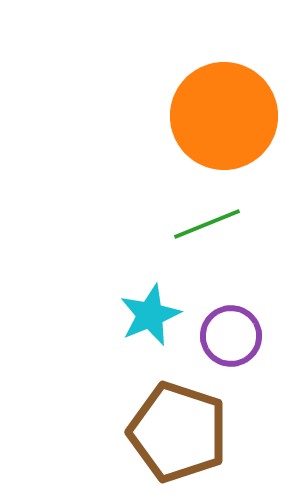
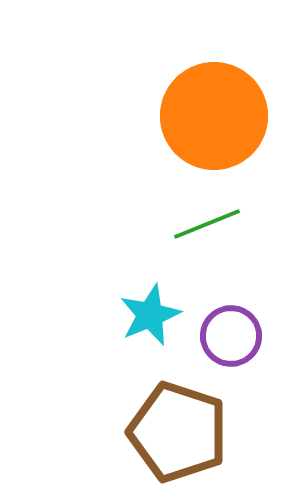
orange circle: moved 10 px left
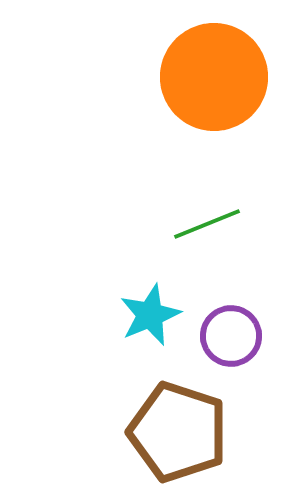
orange circle: moved 39 px up
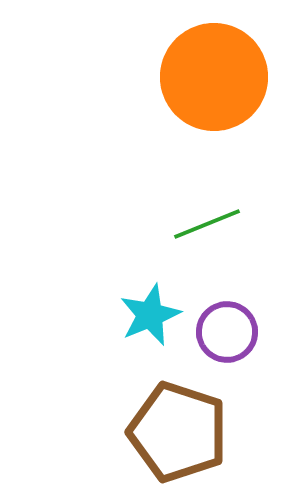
purple circle: moved 4 px left, 4 px up
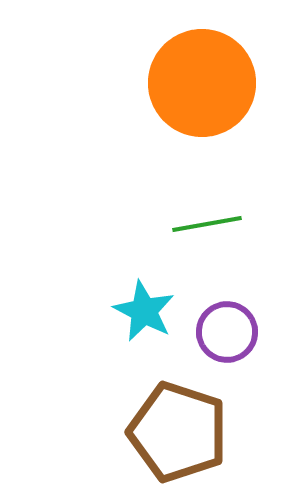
orange circle: moved 12 px left, 6 px down
green line: rotated 12 degrees clockwise
cyan star: moved 6 px left, 4 px up; rotated 22 degrees counterclockwise
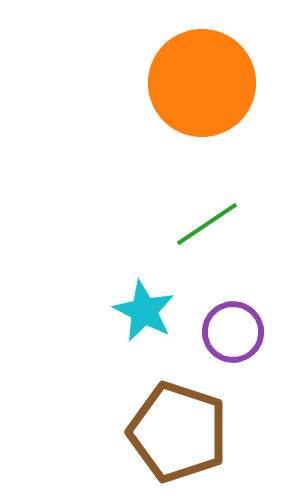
green line: rotated 24 degrees counterclockwise
purple circle: moved 6 px right
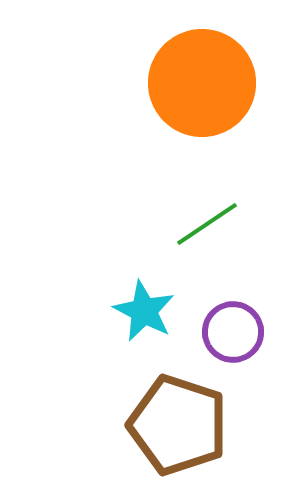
brown pentagon: moved 7 px up
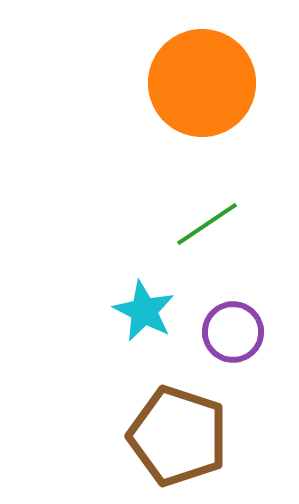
brown pentagon: moved 11 px down
